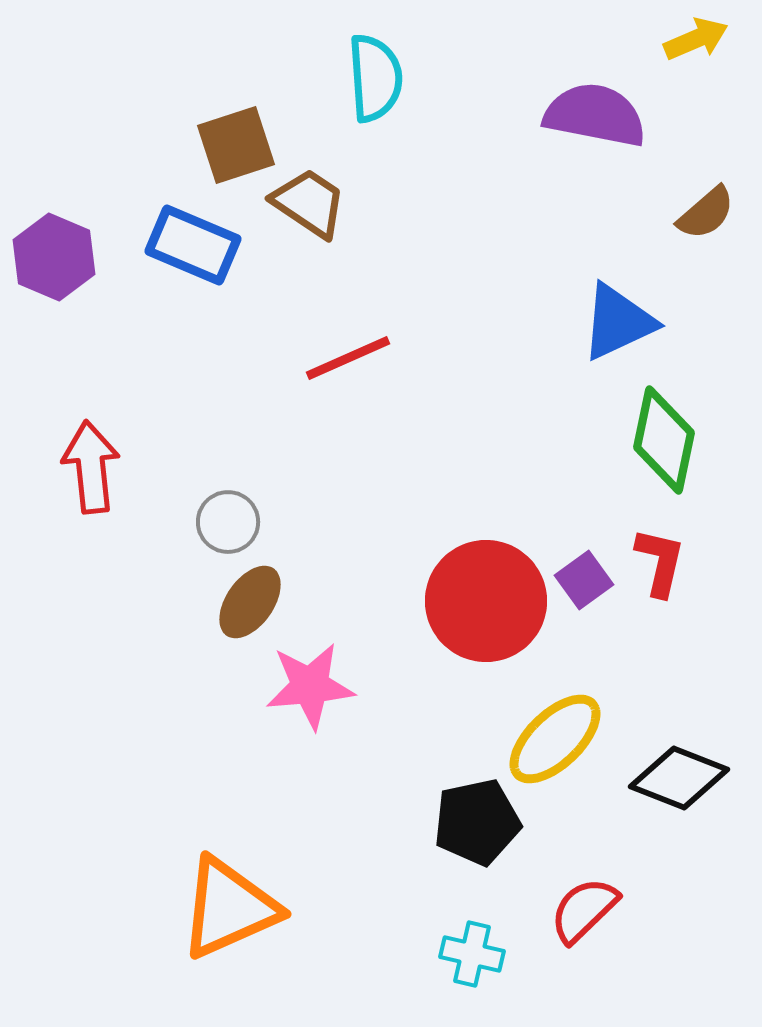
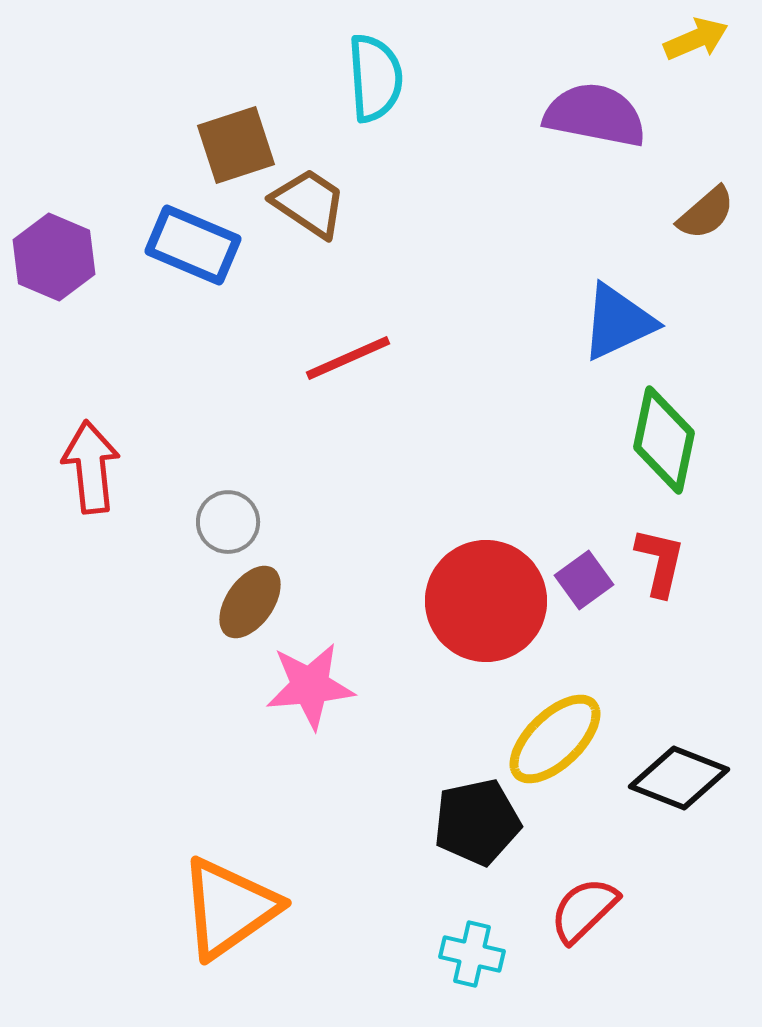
orange triangle: rotated 11 degrees counterclockwise
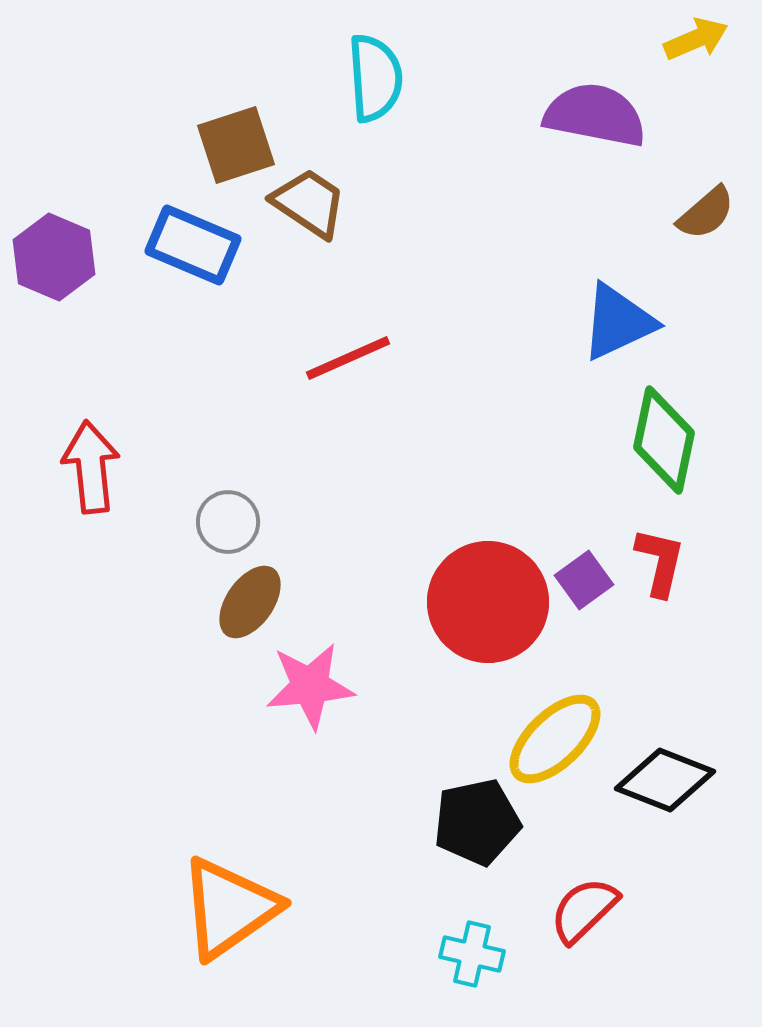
red circle: moved 2 px right, 1 px down
black diamond: moved 14 px left, 2 px down
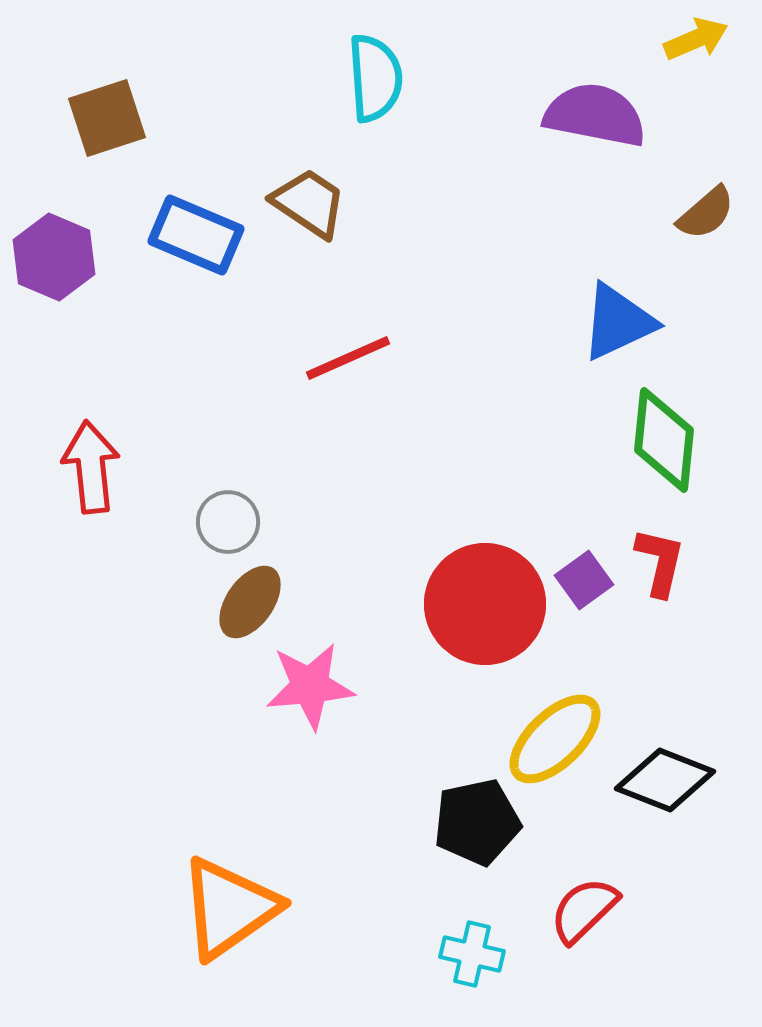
brown square: moved 129 px left, 27 px up
blue rectangle: moved 3 px right, 10 px up
green diamond: rotated 6 degrees counterclockwise
red circle: moved 3 px left, 2 px down
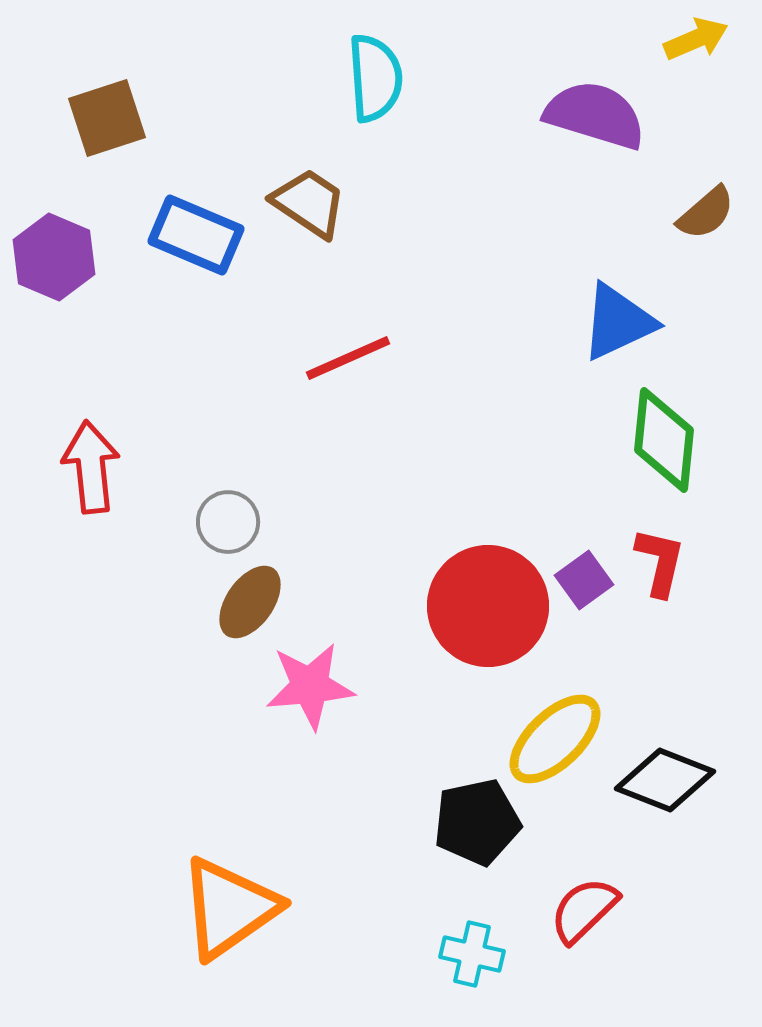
purple semicircle: rotated 6 degrees clockwise
red circle: moved 3 px right, 2 px down
